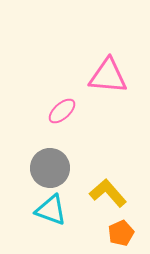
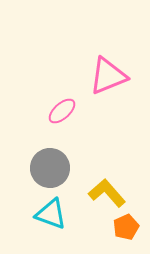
pink triangle: rotated 27 degrees counterclockwise
yellow L-shape: moved 1 px left
cyan triangle: moved 4 px down
orange pentagon: moved 5 px right, 6 px up
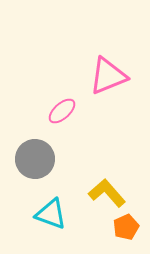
gray circle: moved 15 px left, 9 px up
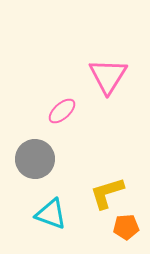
pink triangle: rotated 36 degrees counterclockwise
yellow L-shape: rotated 66 degrees counterclockwise
orange pentagon: rotated 20 degrees clockwise
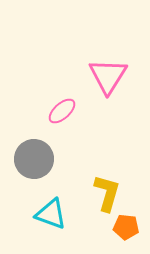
gray circle: moved 1 px left
yellow L-shape: rotated 123 degrees clockwise
orange pentagon: rotated 10 degrees clockwise
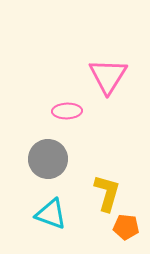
pink ellipse: moved 5 px right; rotated 40 degrees clockwise
gray circle: moved 14 px right
